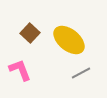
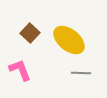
gray line: rotated 30 degrees clockwise
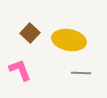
yellow ellipse: rotated 28 degrees counterclockwise
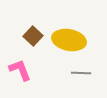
brown square: moved 3 px right, 3 px down
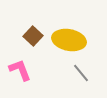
gray line: rotated 48 degrees clockwise
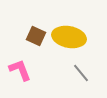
brown square: moved 3 px right; rotated 18 degrees counterclockwise
yellow ellipse: moved 3 px up
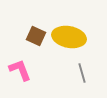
gray line: moved 1 px right; rotated 24 degrees clockwise
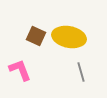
gray line: moved 1 px left, 1 px up
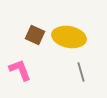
brown square: moved 1 px left, 1 px up
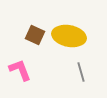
yellow ellipse: moved 1 px up
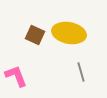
yellow ellipse: moved 3 px up
pink L-shape: moved 4 px left, 6 px down
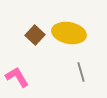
brown square: rotated 18 degrees clockwise
pink L-shape: moved 1 px right, 1 px down; rotated 10 degrees counterclockwise
